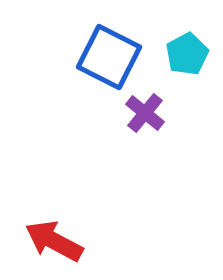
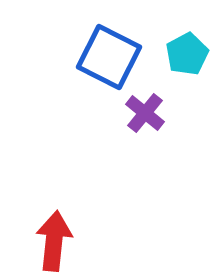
red arrow: rotated 68 degrees clockwise
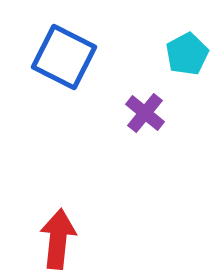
blue square: moved 45 px left
red arrow: moved 4 px right, 2 px up
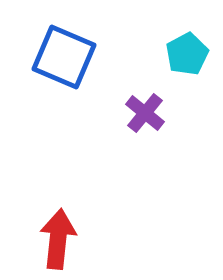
blue square: rotated 4 degrees counterclockwise
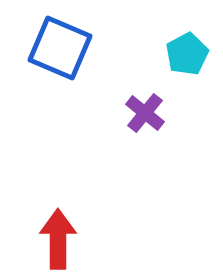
blue square: moved 4 px left, 9 px up
red arrow: rotated 6 degrees counterclockwise
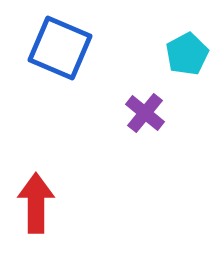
red arrow: moved 22 px left, 36 px up
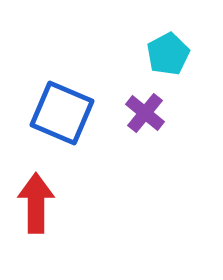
blue square: moved 2 px right, 65 px down
cyan pentagon: moved 19 px left
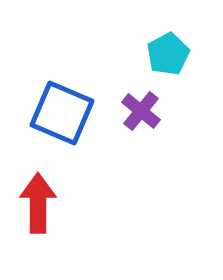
purple cross: moved 4 px left, 2 px up
red arrow: moved 2 px right
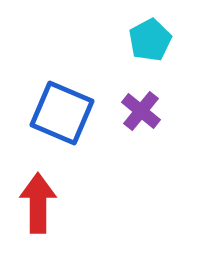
cyan pentagon: moved 18 px left, 14 px up
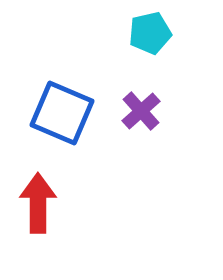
cyan pentagon: moved 7 px up; rotated 15 degrees clockwise
purple cross: rotated 9 degrees clockwise
